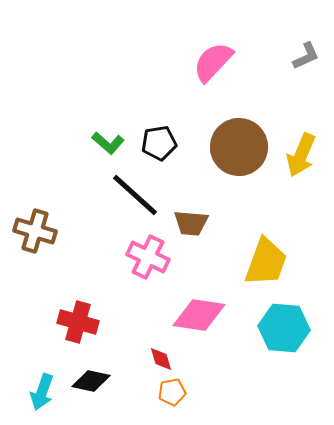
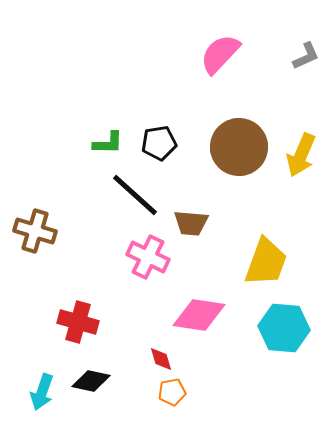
pink semicircle: moved 7 px right, 8 px up
green L-shape: rotated 40 degrees counterclockwise
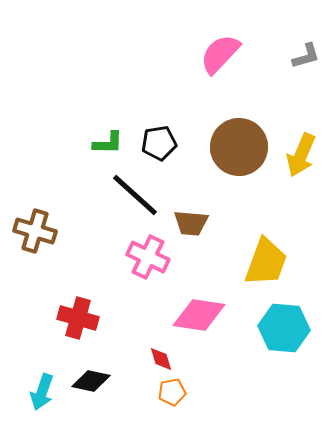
gray L-shape: rotated 8 degrees clockwise
red cross: moved 4 px up
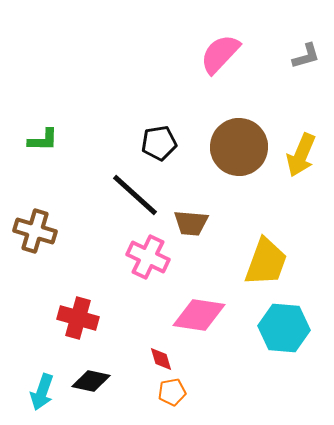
green L-shape: moved 65 px left, 3 px up
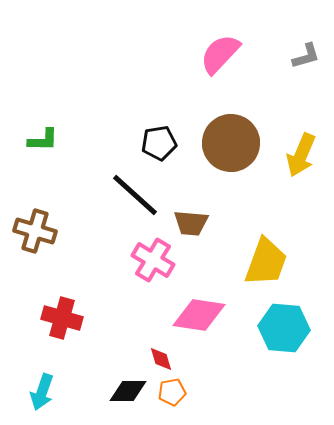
brown circle: moved 8 px left, 4 px up
pink cross: moved 5 px right, 3 px down; rotated 6 degrees clockwise
red cross: moved 16 px left
black diamond: moved 37 px right, 10 px down; rotated 12 degrees counterclockwise
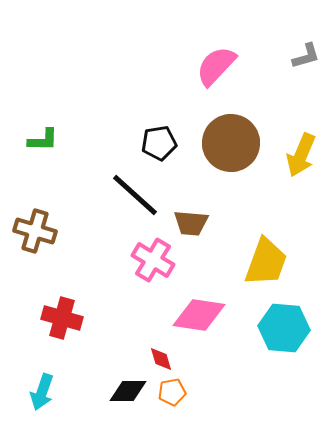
pink semicircle: moved 4 px left, 12 px down
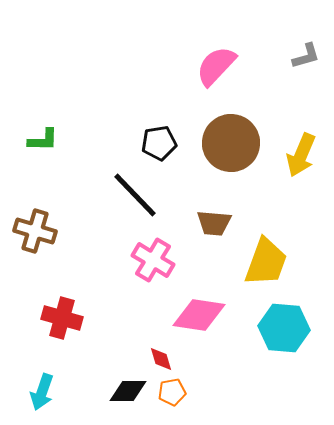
black line: rotated 4 degrees clockwise
brown trapezoid: moved 23 px right
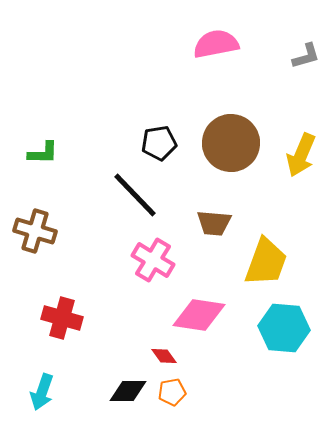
pink semicircle: moved 22 px up; rotated 36 degrees clockwise
green L-shape: moved 13 px down
red diamond: moved 3 px right, 3 px up; rotated 20 degrees counterclockwise
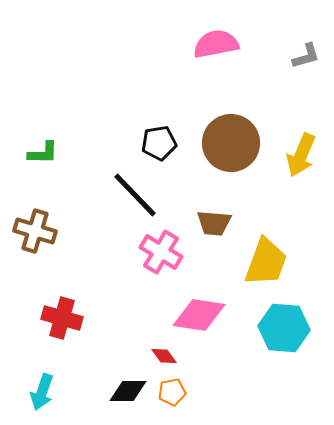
pink cross: moved 8 px right, 8 px up
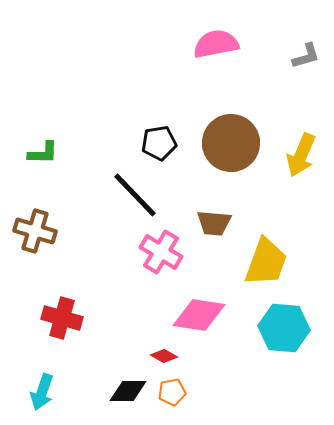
red diamond: rotated 24 degrees counterclockwise
